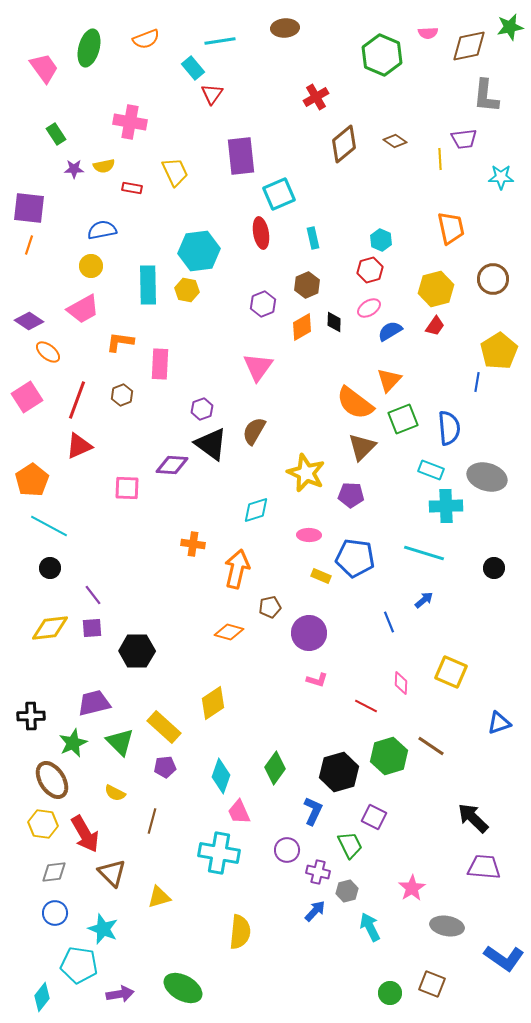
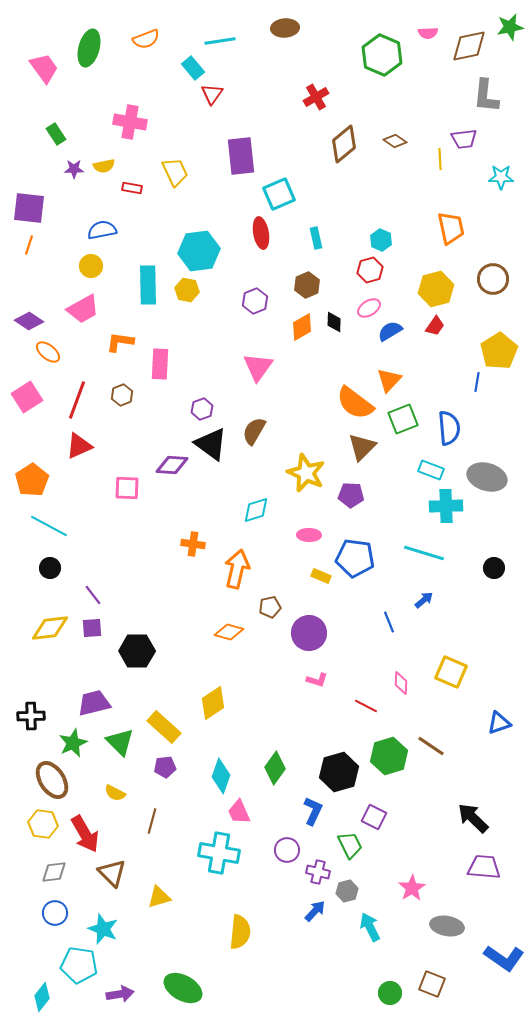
cyan rectangle at (313, 238): moved 3 px right
purple hexagon at (263, 304): moved 8 px left, 3 px up
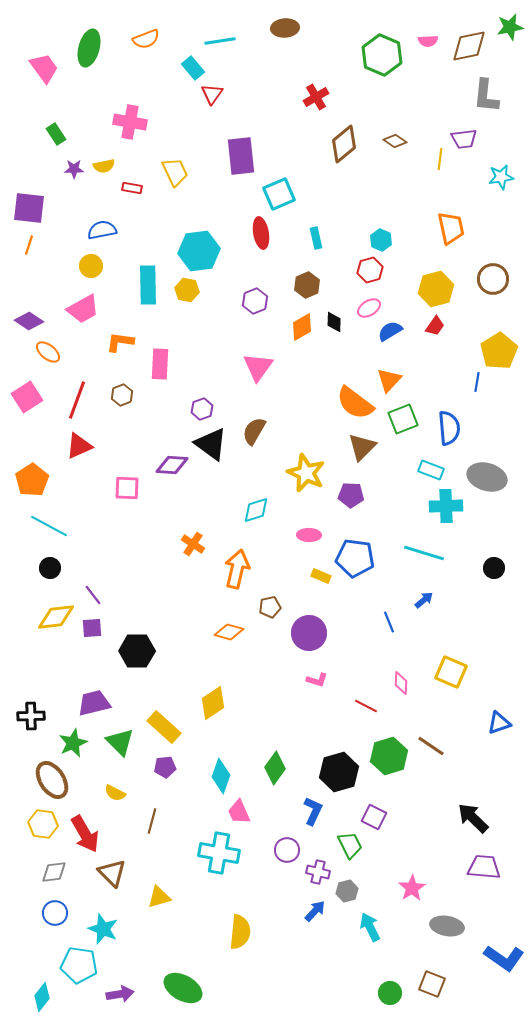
pink semicircle at (428, 33): moved 8 px down
yellow line at (440, 159): rotated 10 degrees clockwise
cyan star at (501, 177): rotated 10 degrees counterclockwise
orange cross at (193, 544): rotated 25 degrees clockwise
yellow diamond at (50, 628): moved 6 px right, 11 px up
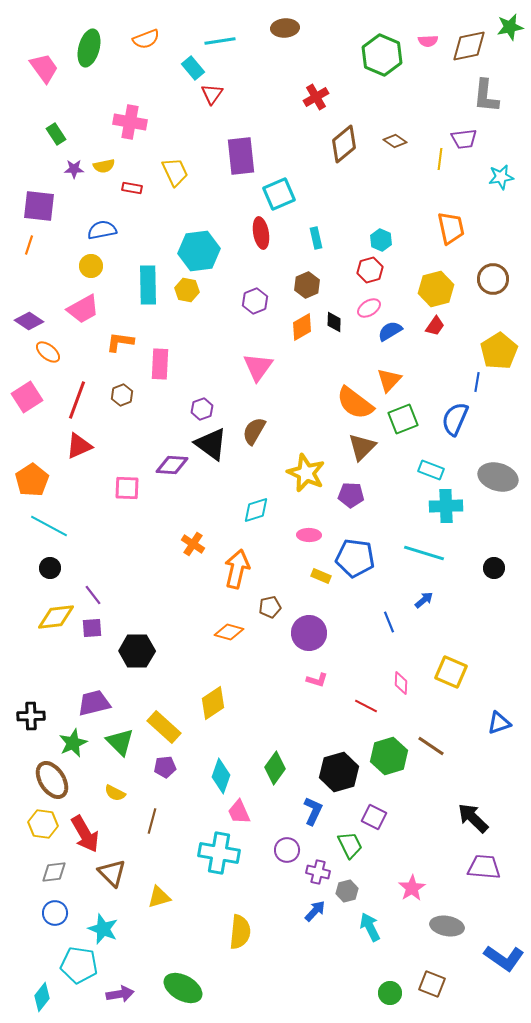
purple square at (29, 208): moved 10 px right, 2 px up
blue semicircle at (449, 428): moved 6 px right, 9 px up; rotated 152 degrees counterclockwise
gray ellipse at (487, 477): moved 11 px right
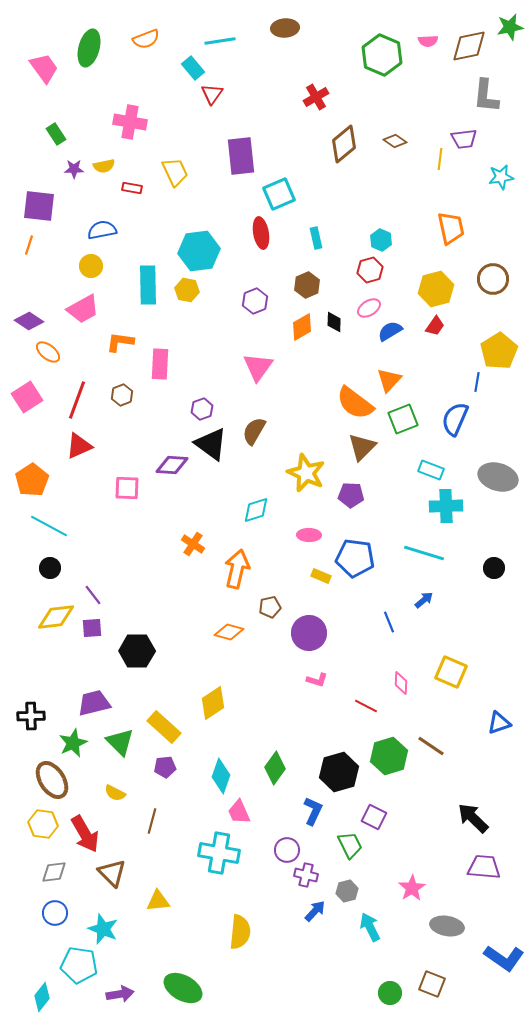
purple cross at (318, 872): moved 12 px left, 3 px down
yellow triangle at (159, 897): moved 1 px left, 4 px down; rotated 10 degrees clockwise
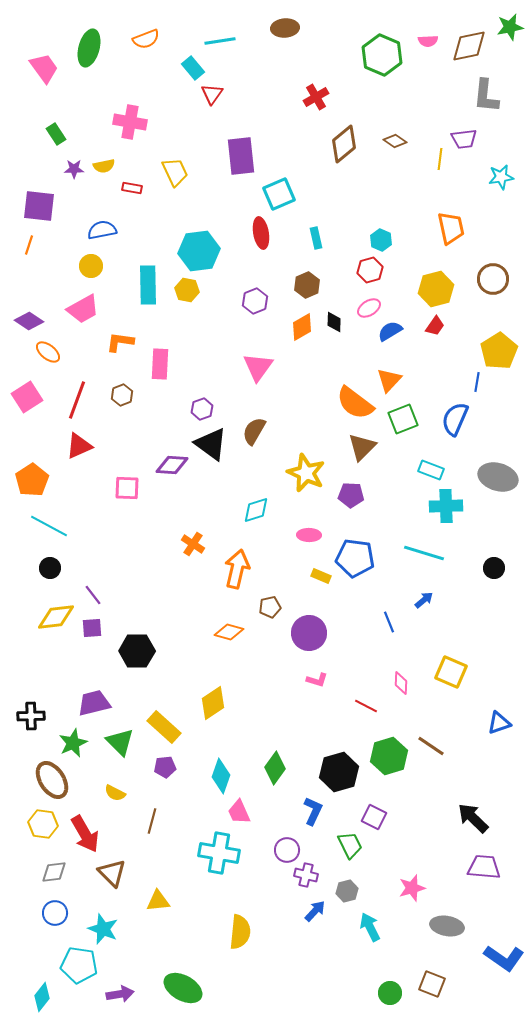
pink star at (412, 888): rotated 16 degrees clockwise
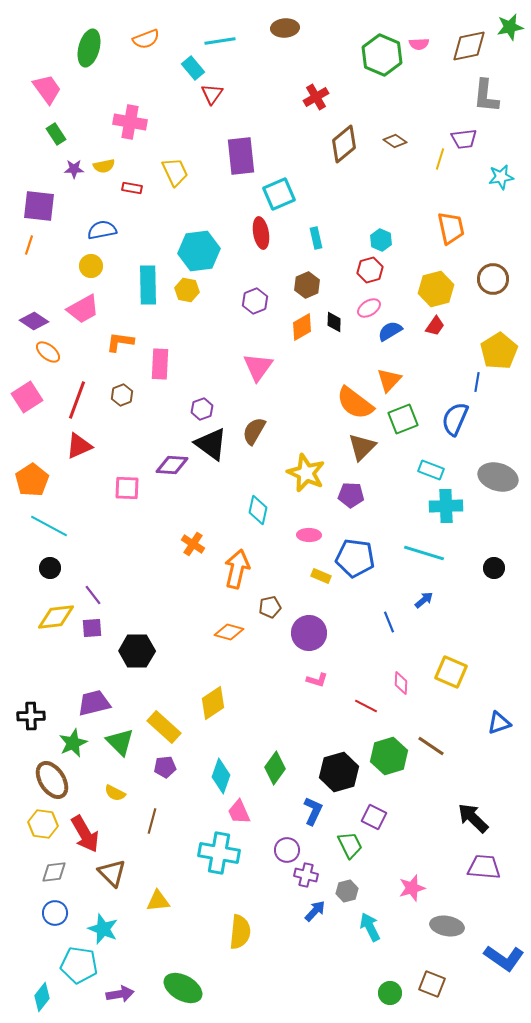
pink semicircle at (428, 41): moved 9 px left, 3 px down
pink trapezoid at (44, 68): moved 3 px right, 21 px down
yellow line at (440, 159): rotated 10 degrees clockwise
purple diamond at (29, 321): moved 5 px right
cyan diamond at (256, 510): moved 2 px right; rotated 60 degrees counterclockwise
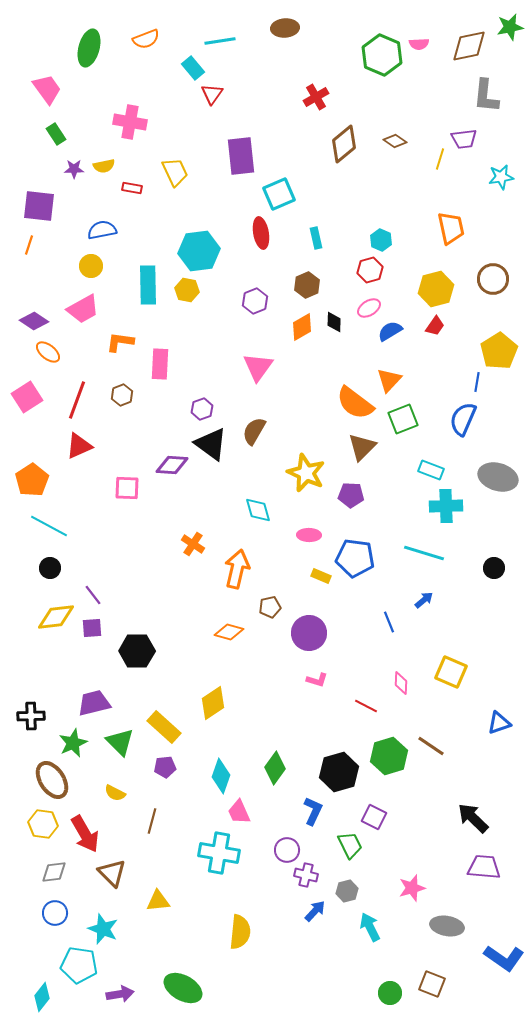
blue semicircle at (455, 419): moved 8 px right
cyan diamond at (258, 510): rotated 28 degrees counterclockwise
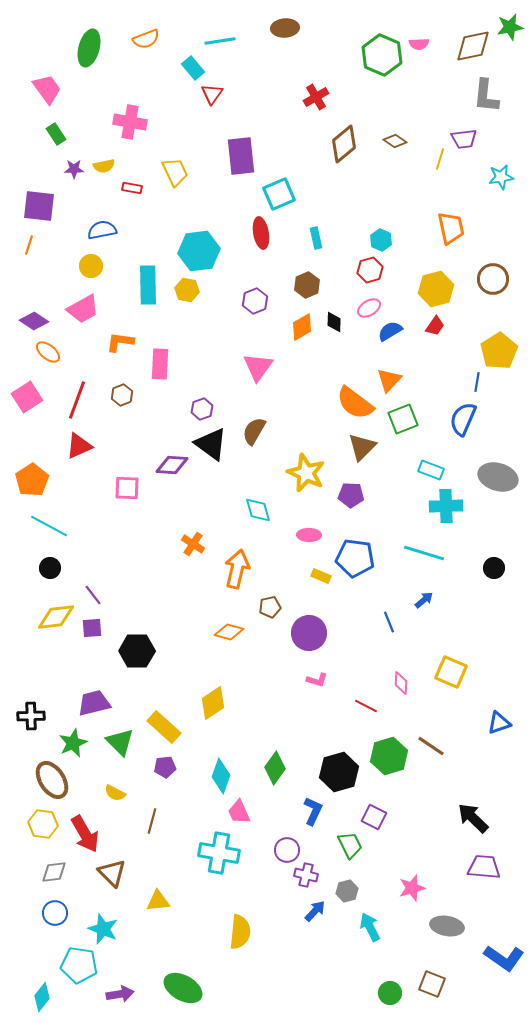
brown diamond at (469, 46): moved 4 px right
